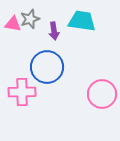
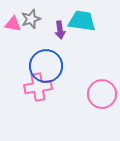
gray star: moved 1 px right
purple arrow: moved 6 px right, 1 px up
blue circle: moved 1 px left, 1 px up
pink cross: moved 16 px right, 5 px up; rotated 8 degrees counterclockwise
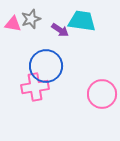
purple arrow: rotated 48 degrees counterclockwise
pink cross: moved 3 px left
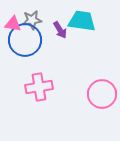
gray star: moved 1 px right, 1 px down; rotated 12 degrees clockwise
purple arrow: rotated 24 degrees clockwise
blue circle: moved 21 px left, 26 px up
pink cross: moved 4 px right
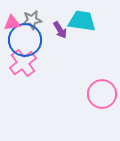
pink triangle: moved 1 px left, 1 px up; rotated 18 degrees counterclockwise
pink cross: moved 16 px left, 24 px up; rotated 28 degrees counterclockwise
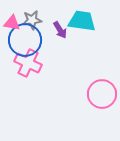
pink triangle: rotated 18 degrees clockwise
pink cross: moved 5 px right; rotated 28 degrees counterclockwise
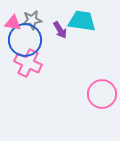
pink triangle: moved 1 px right
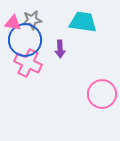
cyan trapezoid: moved 1 px right, 1 px down
purple arrow: moved 19 px down; rotated 30 degrees clockwise
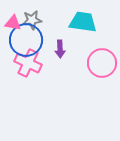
blue circle: moved 1 px right
pink circle: moved 31 px up
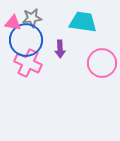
gray star: moved 2 px up
